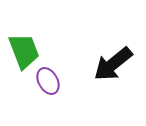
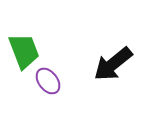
purple ellipse: rotated 8 degrees counterclockwise
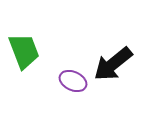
purple ellipse: moved 25 px right; rotated 28 degrees counterclockwise
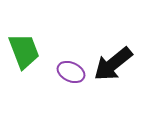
purple ellipse: moved 2 px left, 9 px up
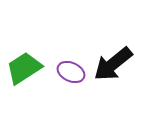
green trapezoid: moved 17 px down; rotated 102 degrees counterclockwise
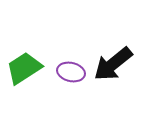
purple ellipse: rotated 12 degrees counterclockwise
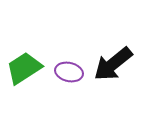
purple ellipse: moved 2 px left
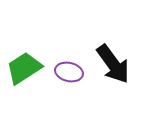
black arrow: rotated 87 degrees counterclockwise
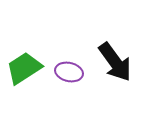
black arrow: moved 2 px right, 2 px up
